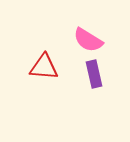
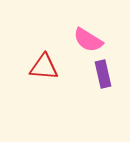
purple rectangle: moved 9 px right
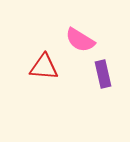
pink semicircle: moved 8 px left
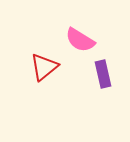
red triangle: rotated 44 degrees counterclockwise
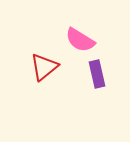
purple rectangle: moved 6 px left
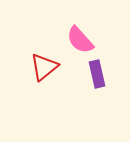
pink semicircle: rotated 16 degrees clockwise
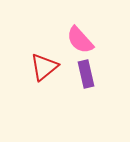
purple rectangle: moved 11 px left
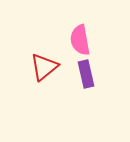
pink semicircle: rotated 32 degrees clockwise
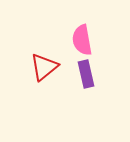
pink semicircle: moved 2 px right
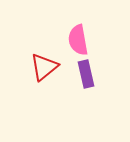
pink semicircle: moved 4 px left
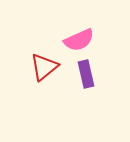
pink semicircle: moved 1 px right; rotated 104 degrees counterclockwise
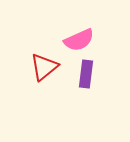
purple rectangle: rotated 20 degrees clockwise
